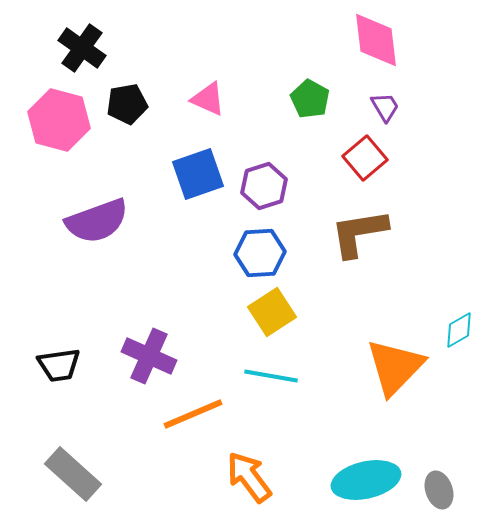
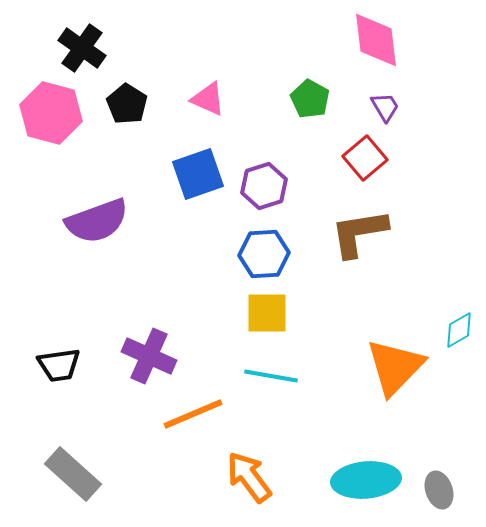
black pentagon: rotated 30 degrees counterclockwise
pink hexagon: moved 8 px left, 7 px up
blue hexagon: moved 4 px right, 1 px down
yellow square: moved 5 px left, 1 px down; rotated 33 degrees clockwise
cyan ellipse: rotated 8 degrees clockwise
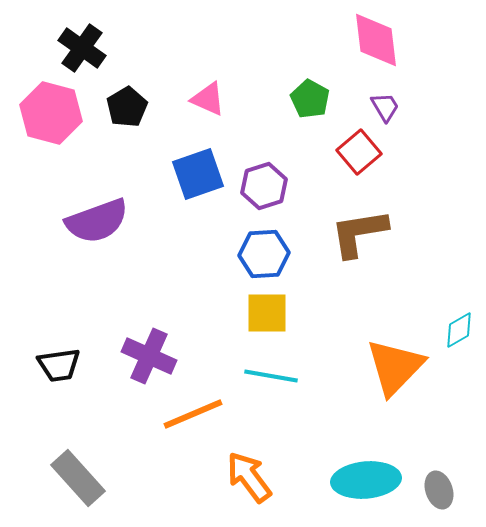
black pentagon: moved 3 px down; rotated 9 degrees clockwise
red square: moved 6 px left, 6 px up
gray rectangle: moved 5 px right, 4 px down; rotated 6 degrees clockwise
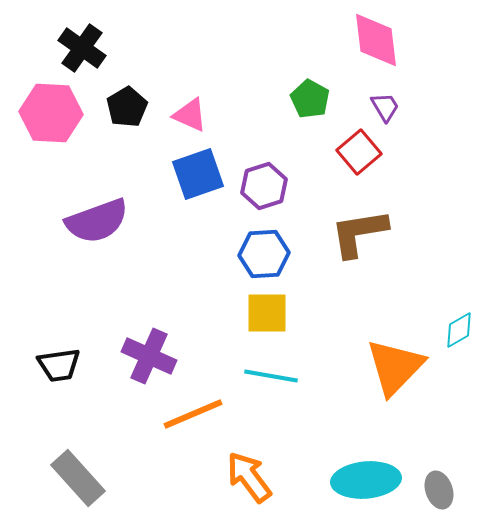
pink triangle: moved 18 px left, 16 px down
pink hexagon: rotated 12 degrees counterclockwise
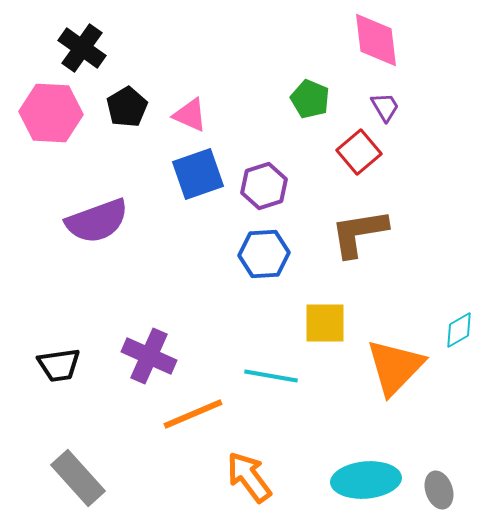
green pentagon: rotated 6 degrees counterclockwise
yellow square: moved 58 px right, 10 px down
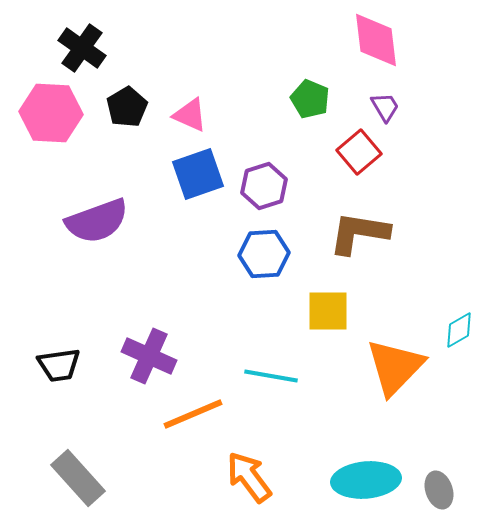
brown L-shape: rotated 18 degrees clockwise
yellow square: moved 3 px right, 12 px up
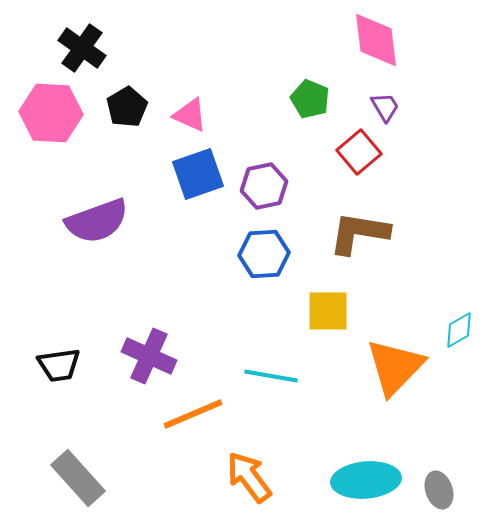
purple hexagon: rotated 6 degrees clockwise
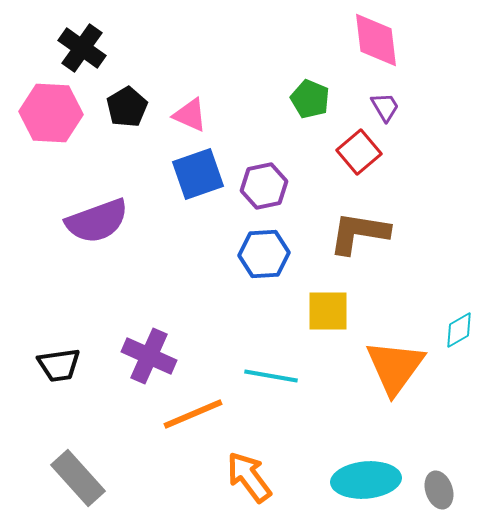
orange triangle: rotated 8 degrees counterclockwise
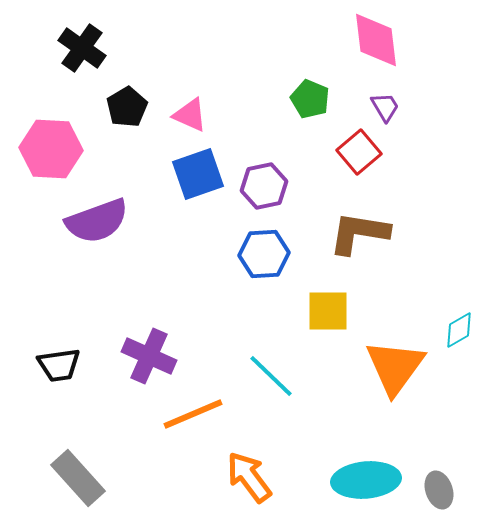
pink hexagon: moved 36 px down
cyan line: rotated 34 degrees clockwise
